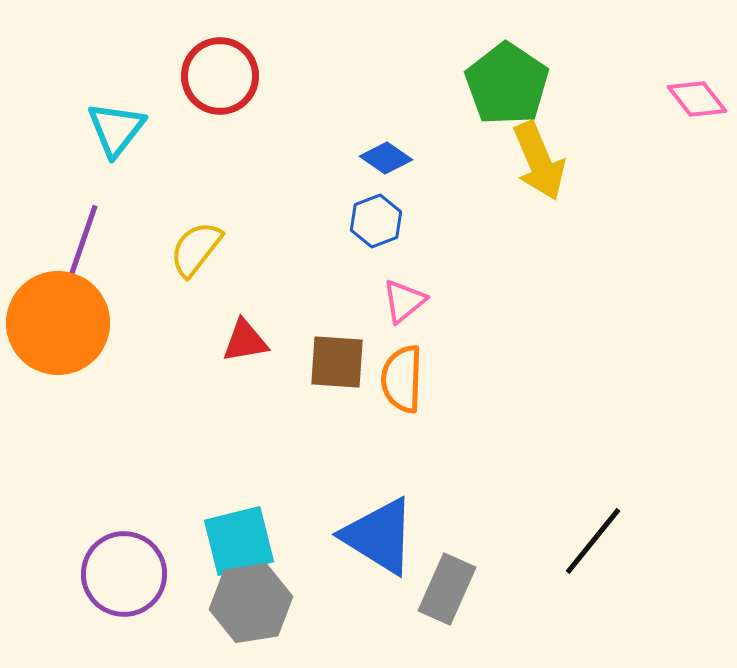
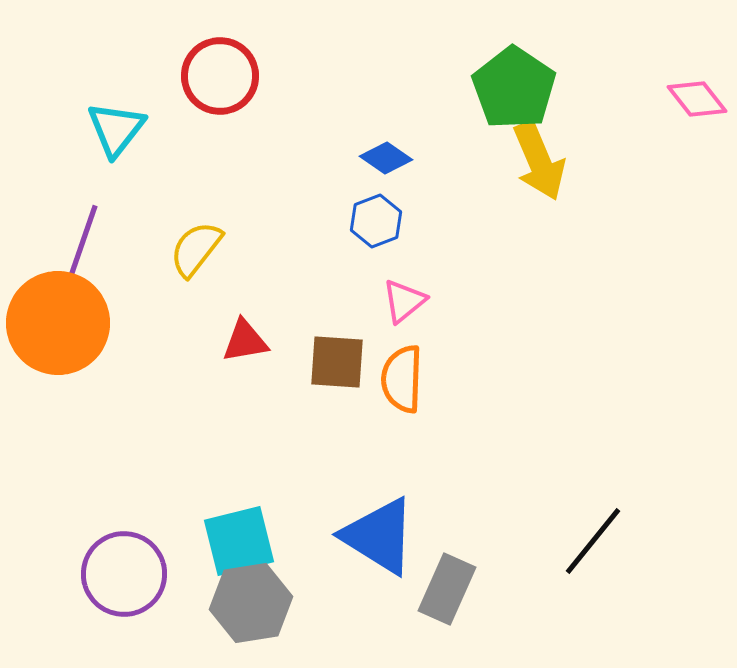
green pentagon: moved 7 px right, 4 px down
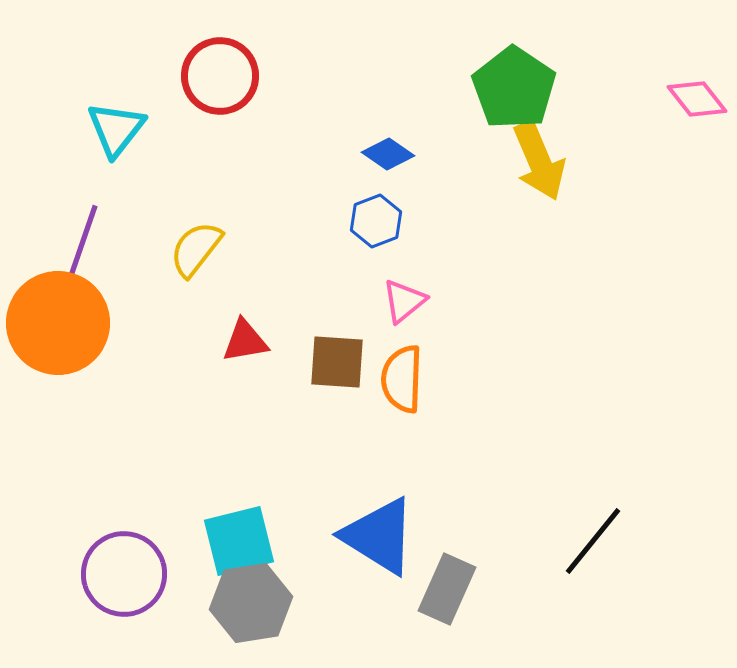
blue diamond: moved 2 px right, 4 px up
